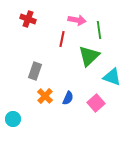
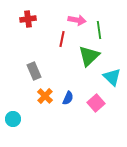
red cross: rotated 28 degrees counterclockwise
gray rectangle: moved 1 px left; rotated 42 degrees counterclockwise
cyan triangle: rotated 24 degrees clockwise
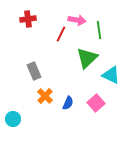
red line: moved 1 px left, 5 px up; rotated 14 degrees clockwise
green triangle: moved 2 px left, 2 px down
cyan triangle: moved 1 px left, 2 px up; rotated 18 degrees counterclockwise
blue semicircle: moved 5 px down
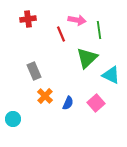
red line: rotated 49 degrees counterclockwise
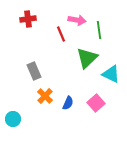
cyan triangle: moved 1 px up
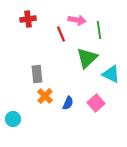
gray rectangle: moved 3 px right, 3 px down; rotated 18 degrees clockwise
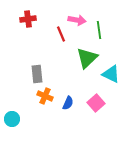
orange cross: rotated 21 degrees counterclockwise
cyan circle: moved 1 px left
